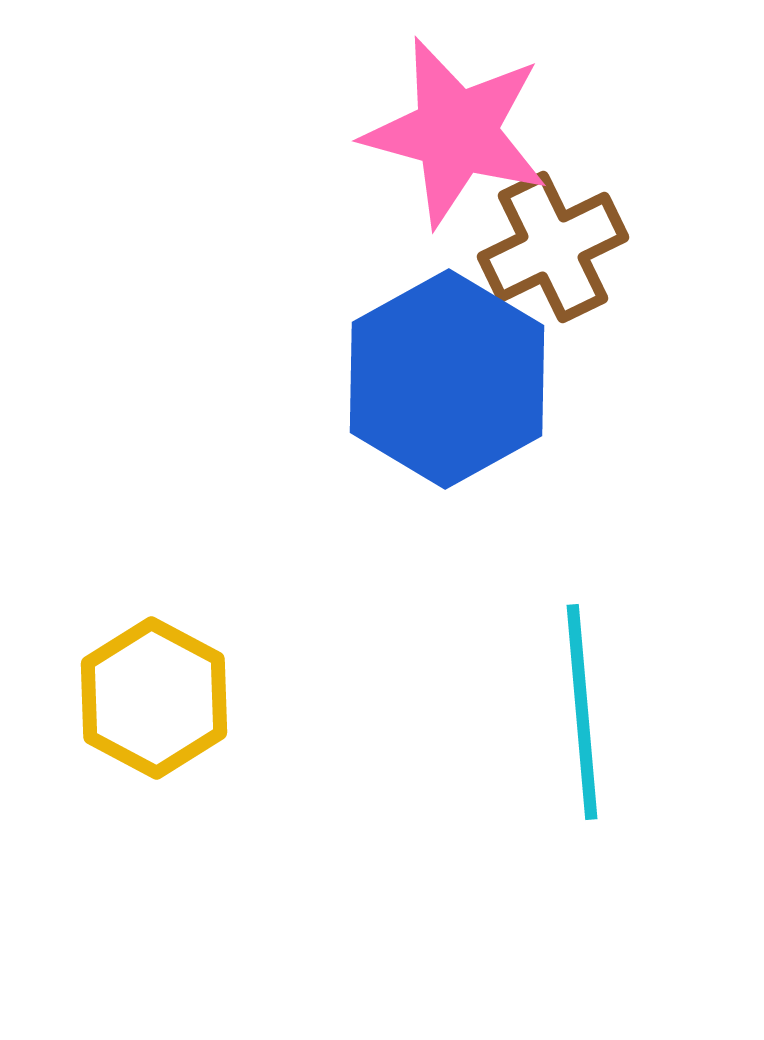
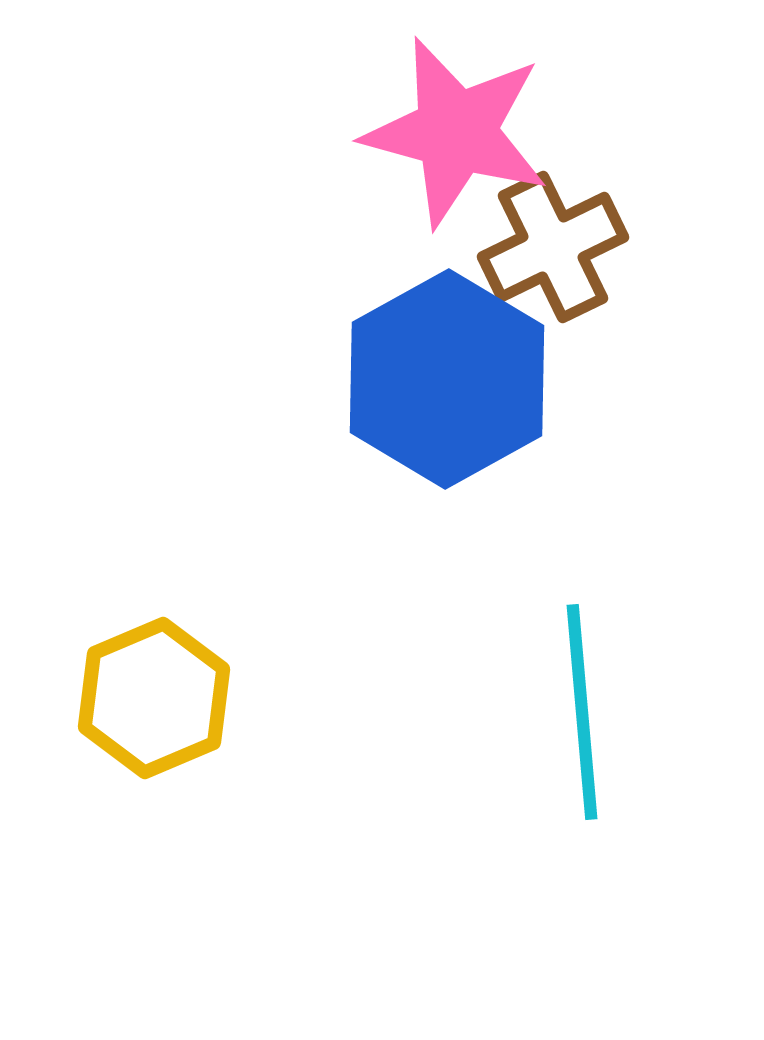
yellow hexagon: rotated 9 degrees clockwise
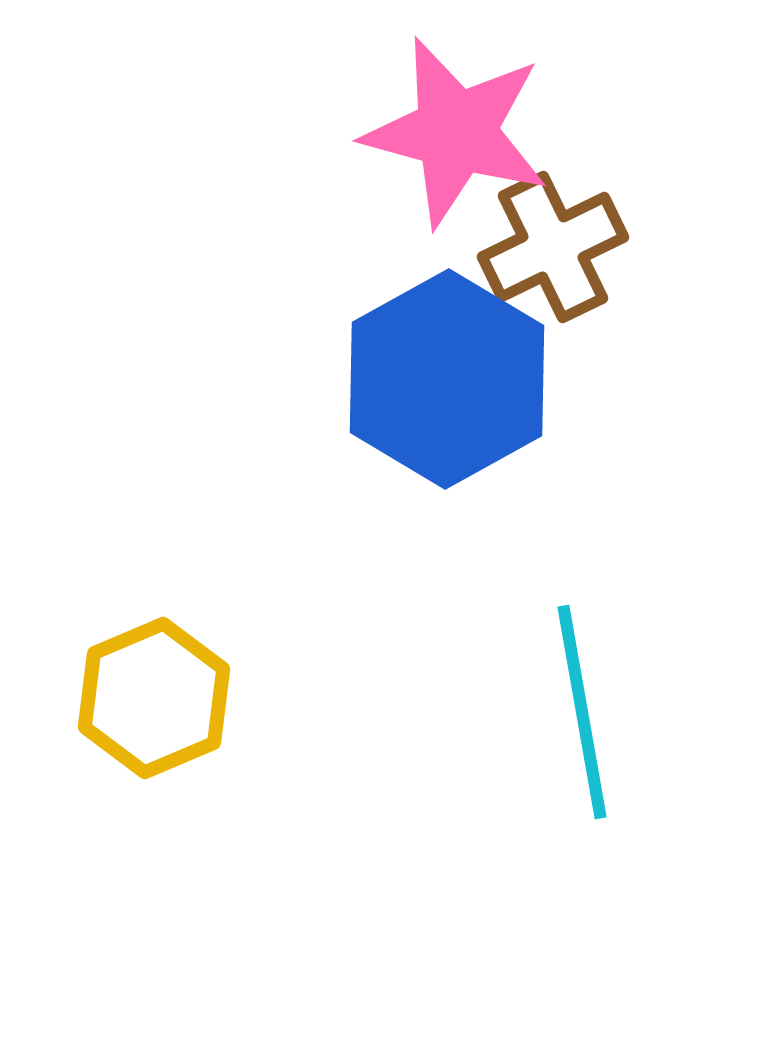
cyan line: rotated 5 degrees counterclockwise
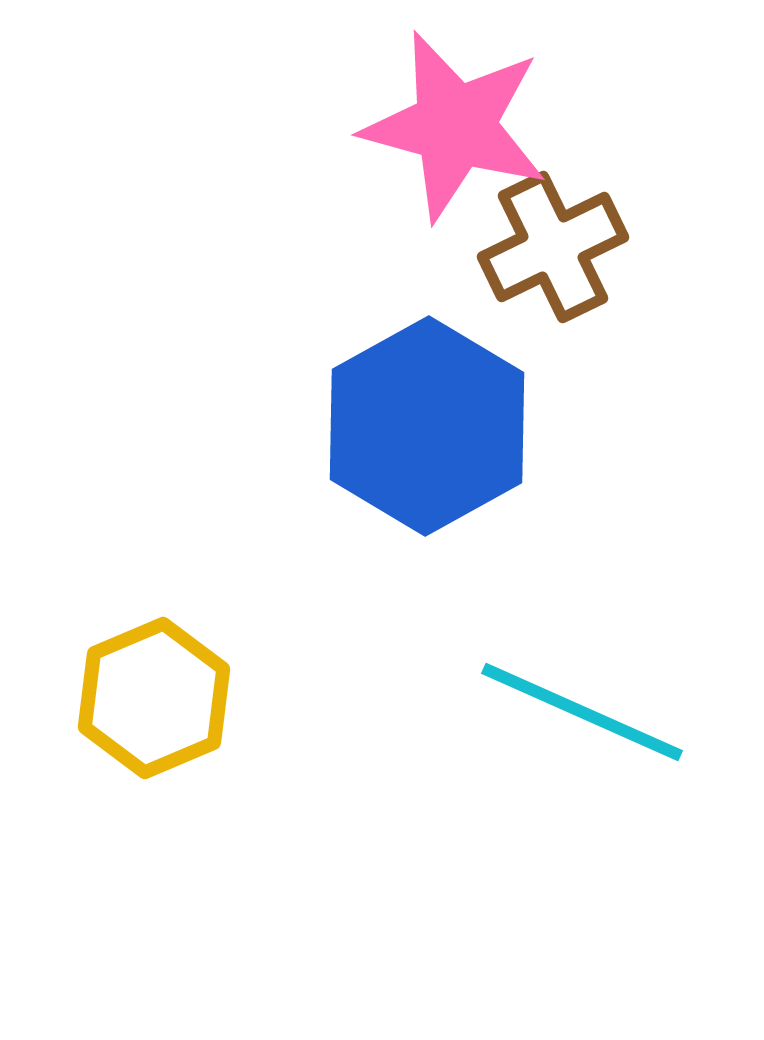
pink star: moved 1 px left, 6 px up
blue hexagon: moved 20 px left, 47 px down
cyan line: rotated 56 degrees counterclockwise
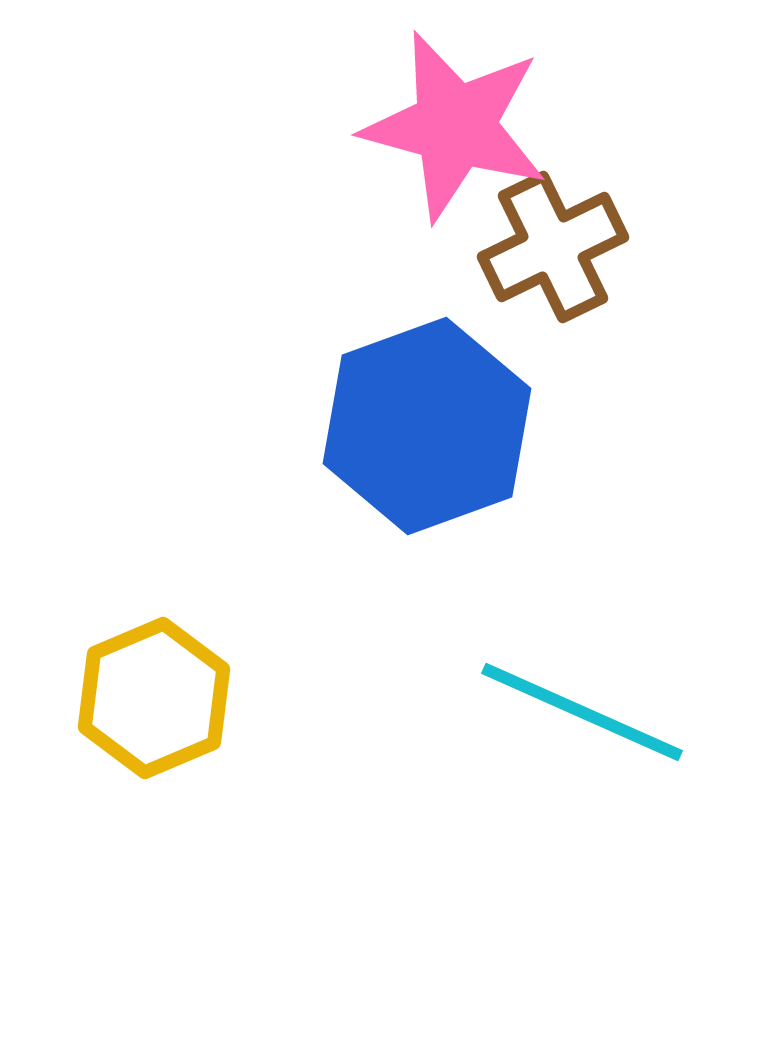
blue hexagon: rotated 9 degrees clockwise
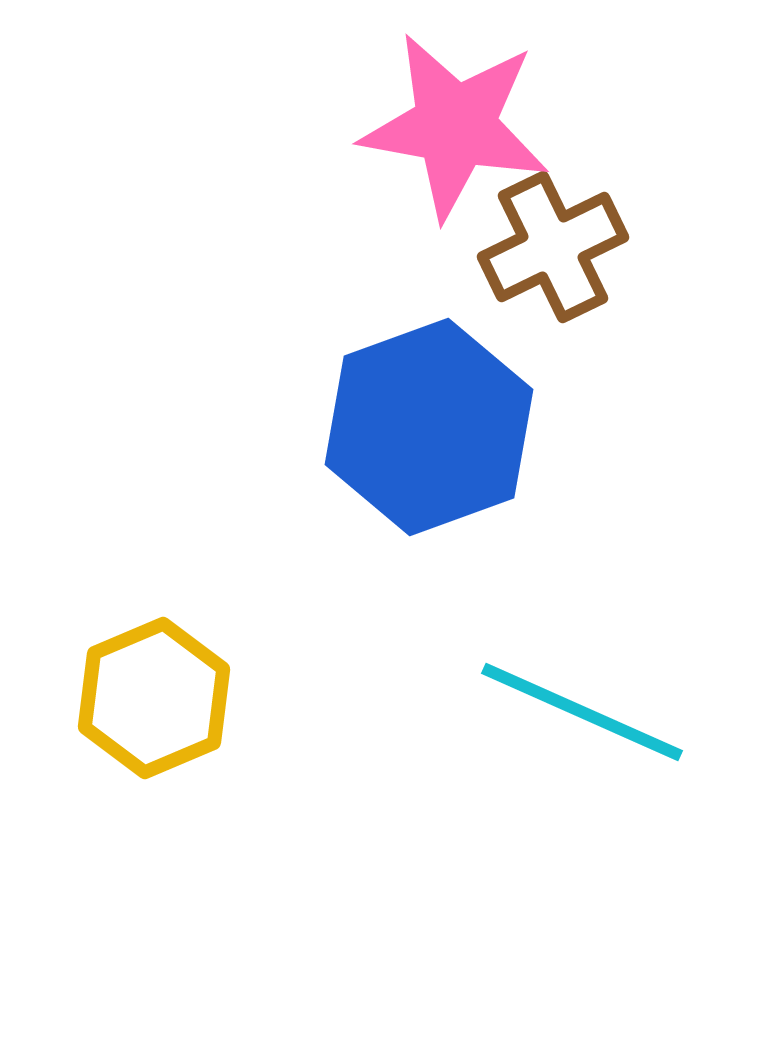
pink star: rotated 5 degrees counterclockwise
blue hexagon: moved 2 px right, 1 px down
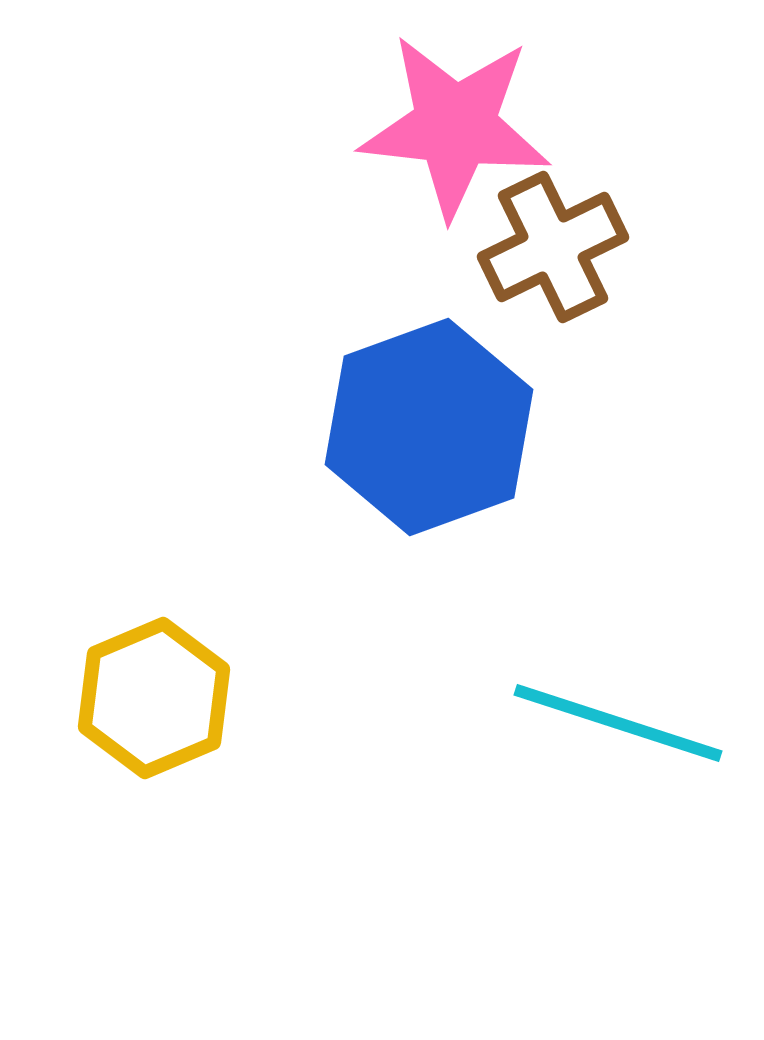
pink star: rotated 4 degrees counterclockwise
cyan line: moved 36 px right, 11 px down; rotated 6 degrees counterclockwise
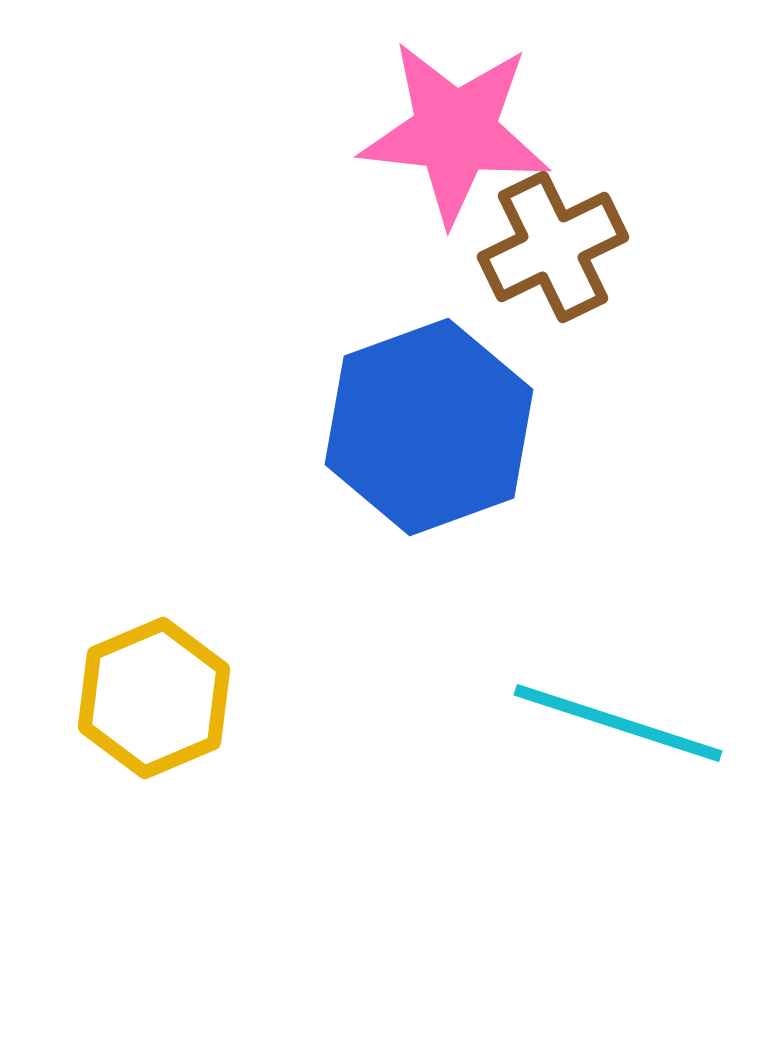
pink star: moved 6 px down
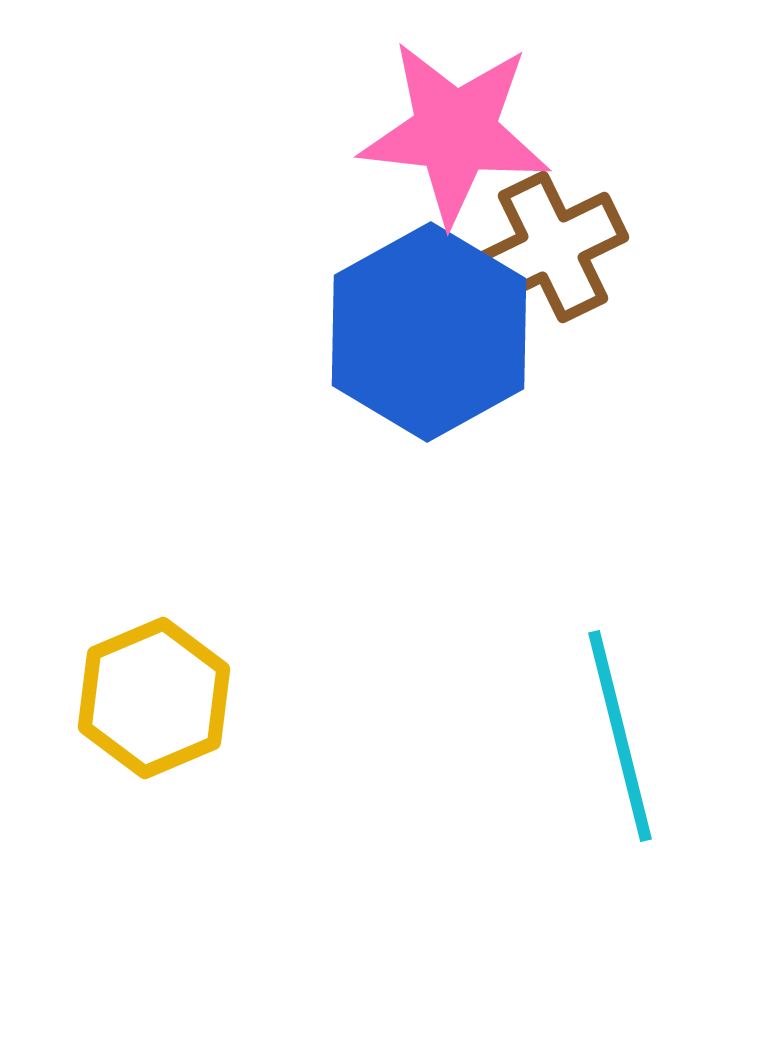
blue hexagon: moved 95 px up; rotated 9 degrees counterclockwise
cyan line: moved 2 px right, 13 px down; rotated 58 degrees clockwise
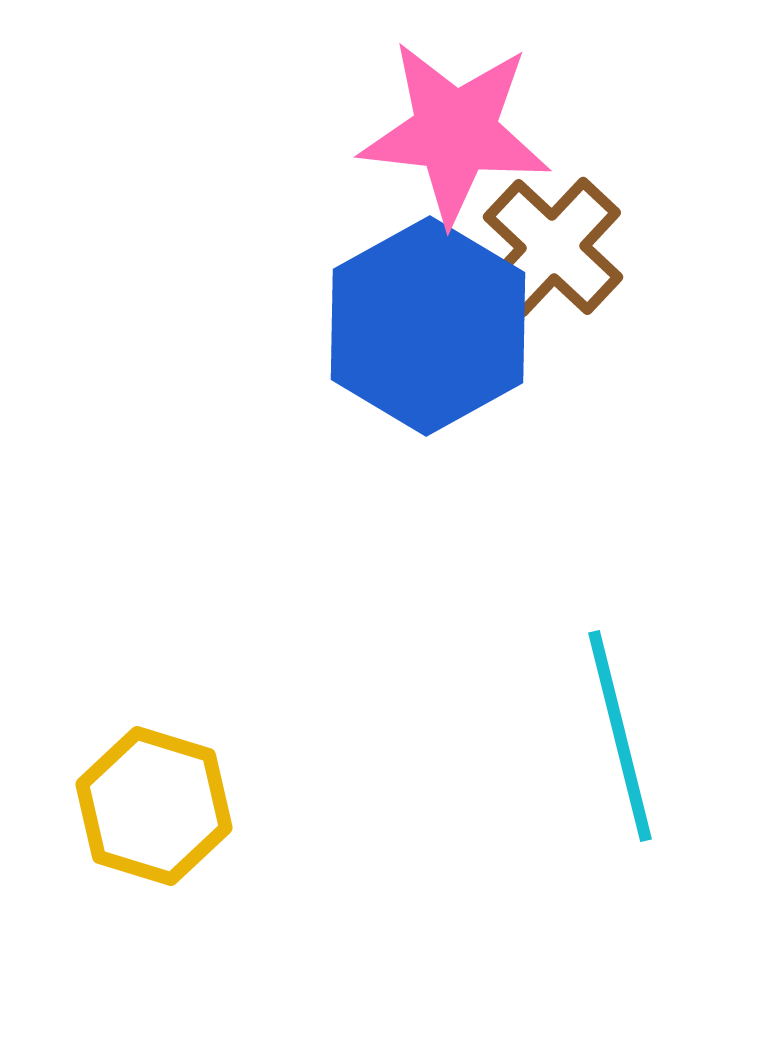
brown cross: rotated 21 degrees counterclockwise
blue hexagon: moved 1 px left, 6 px up
yellow hexagon: moved 108 px down; rotated 20 degrees counterclockwise
